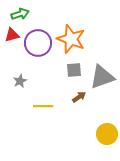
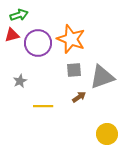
green arrow: moved 1 px left, 1 px down
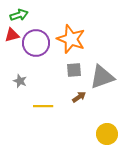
purple circle: moved 2 px left
gray star: rotated 24 degrees counterclockwise
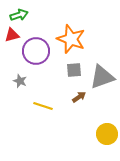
purple circle: moved 8 px down
yellow line: rotated 18 degrees clockwise
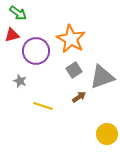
green arrow: moved 1 px left, 2 px up; rotated 54 degrees clockwise
orange star: rotated 8 degrees clockwise
gray square: rotated 28 degrees counterclockwise
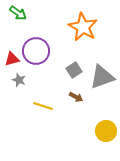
red triangle: moved 24 px down
orange star: moved 12 px right, 12 px up
gray star: moved 1 px left, 1 px up
brown arrow: moved 3 px left; rotated 64 degrees clockwise
yellow circle: moved 1 px left, 3 px up
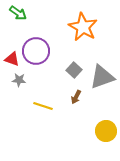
red triangle: rotated 35 degrees clockwise
gray square: rotated 14 degrees counterclockwise
gray star: rotated 16 degrees counterclockwise
brown arrow: rotated 88 degrees clockwise
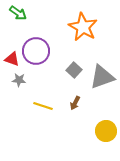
brown arrow: moved 1 px left, 6 px down
